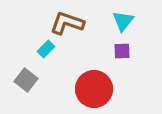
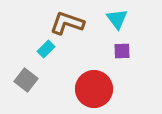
cyan triangle: moved 6 px left, 2 px up; rotated 15 degrees counterclockwise
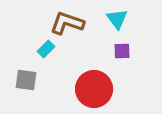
gray square: rotated 30 degrees counterclockwise
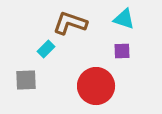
cyan triangle: moved 7 px right; rotated 35 degrees counterclockwise
brown L-shape: moved 3 px right
gray square: rotated 10 degrees counterclockwise
red circle: moved 2 px right, 3 px up
